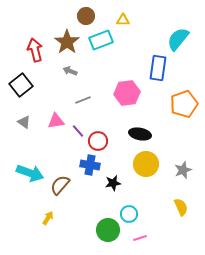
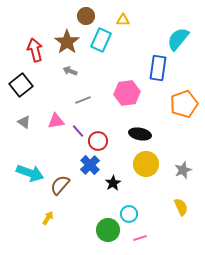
cyan rectangle: rotated 45 degrees counterclockwise
blue cross: rotated 36 degrees clockwise
black star: rotated 21 degrees counterclockwise
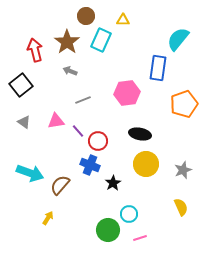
blue cross: rotated 24 degrees counterclockwise
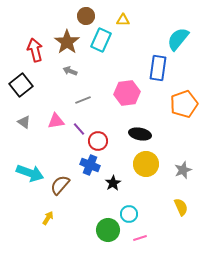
purple line: moved 1 px right, 2 px up
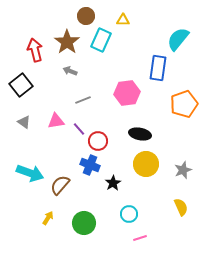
green circle: moved 24 px left, 7 px up
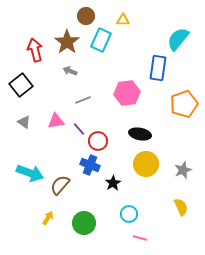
pink line: rotated 32 degrees clockwise
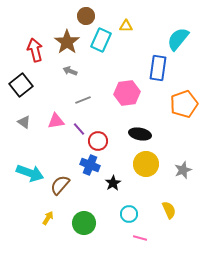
yellow triangle: moved 3 px right, 6 px down
yellow semicircle: moved 12 px left, 3 px down
